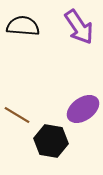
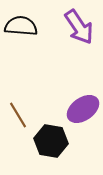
black semicircle: moved 2 px left
brown line: moved 1 px right; rotated 28 degrees clockwise
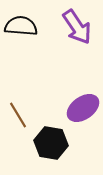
purple arrow: moved 2 px left
purple ellipse: moved 1 px up
black hexagon: moved 2 px down
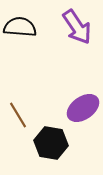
black semicircle: moved 1 px left, 1 px down
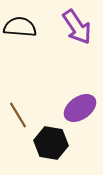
purple ellipse: moved 3 px left
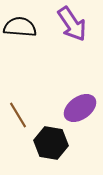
purple arrow: moved 5 px left, 3 px up
